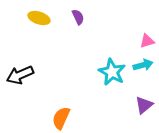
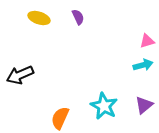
cyan star: moved 8 px left, 34 px down
orange semicircle: moved 1 px left
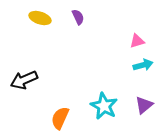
yellow ellipse: moved 1 px right
pink triangle: moved 10 px left
black arrow: moved 4 px right, 5 px down
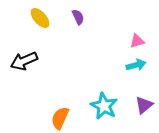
yellow ellipse: rotated 30 degrees clockwise
cyan arrow: moved 7 px left
black arrow: moved 19 px up
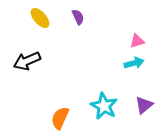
black arrow: moved 3 px right
cyan arrow: moved 2 px left, 2 px up
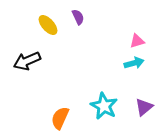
yellow ellipse: moved 8 px right, 7 px down
purple triangle: moved 2 px down
